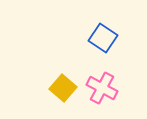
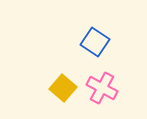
blue square: moved 8 px left, 4 px down
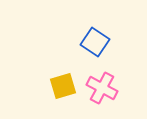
yellow square: moved 2 px up; rotated 32 degrees clockwise
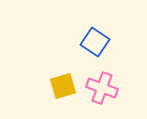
pink cross: rotated 8 degrees counterclockwise
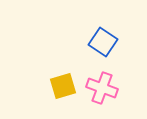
blue square: moved 8 px right
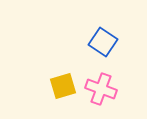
pink cross: moved 1 px left, 1 px down
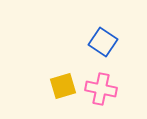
pink cross: rotated 8 degrees counterclockwise
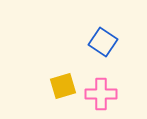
pink cross: moved 5 px down; rotated 12 degrees counterclockwise
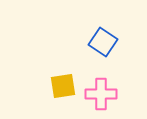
yellow square: rotated 8 degrees clockwise
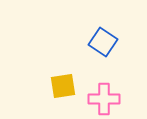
pink cross: moved 3 px right, 5 px down
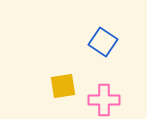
pink cross: moved 1 px down
